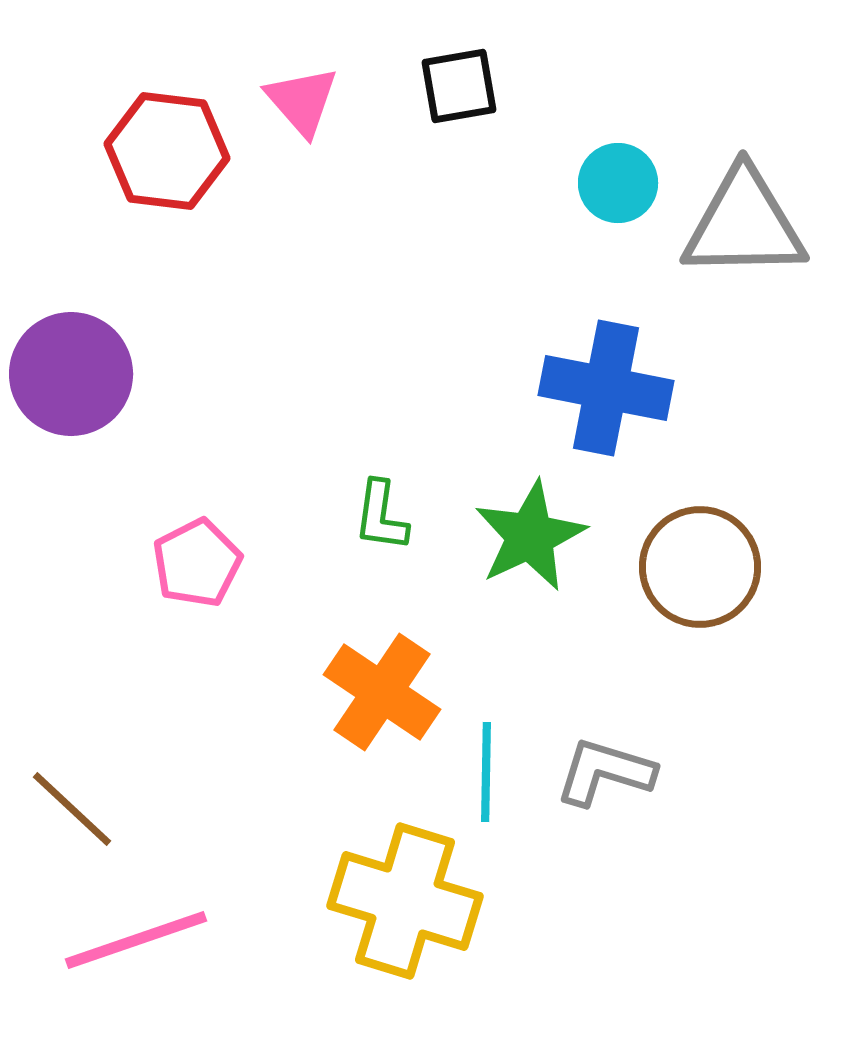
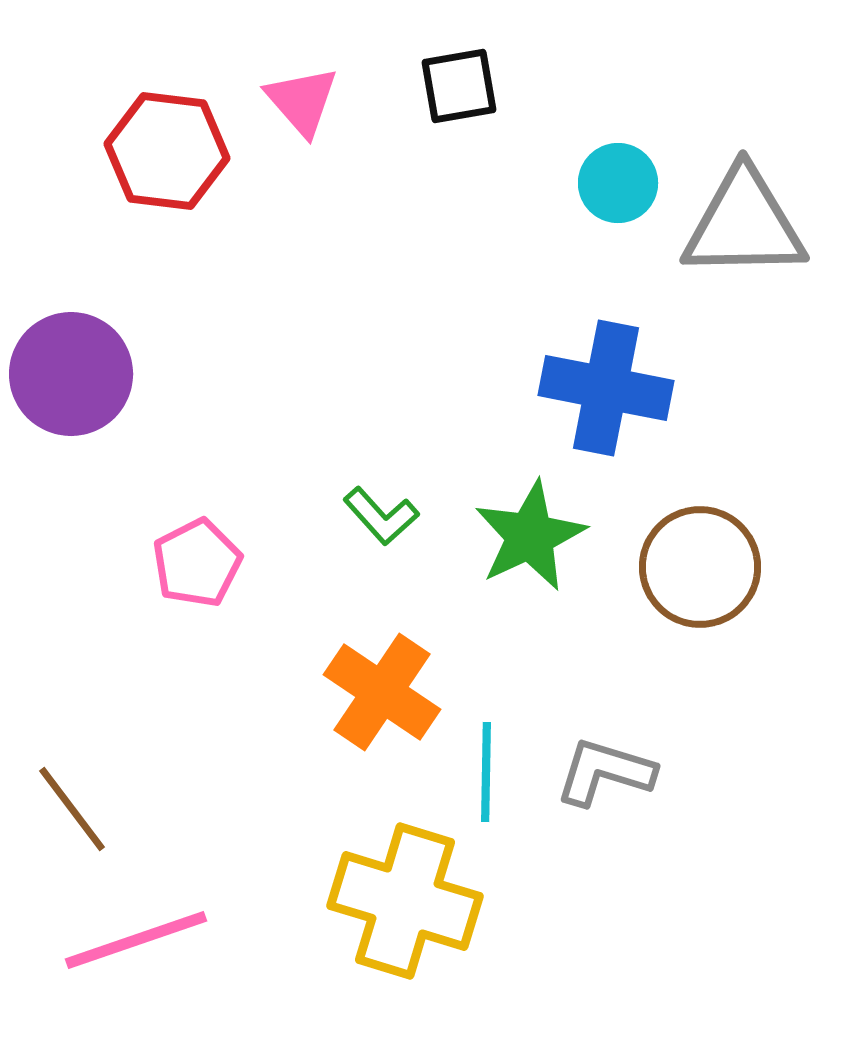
green L-shape: rotated 50 degrees counterclockwise
brown line: rotated 10 degrees clockwise
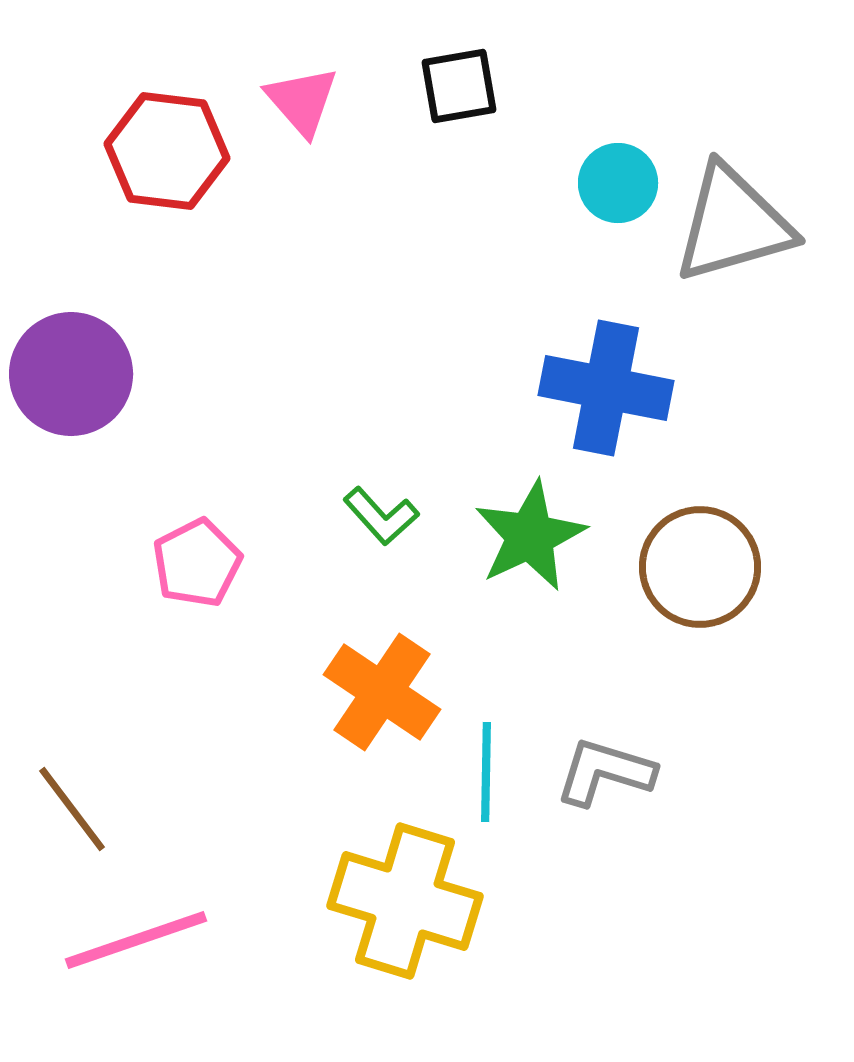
gray triangle: moved 11 px left; rotated 15 degrees counterclockwise
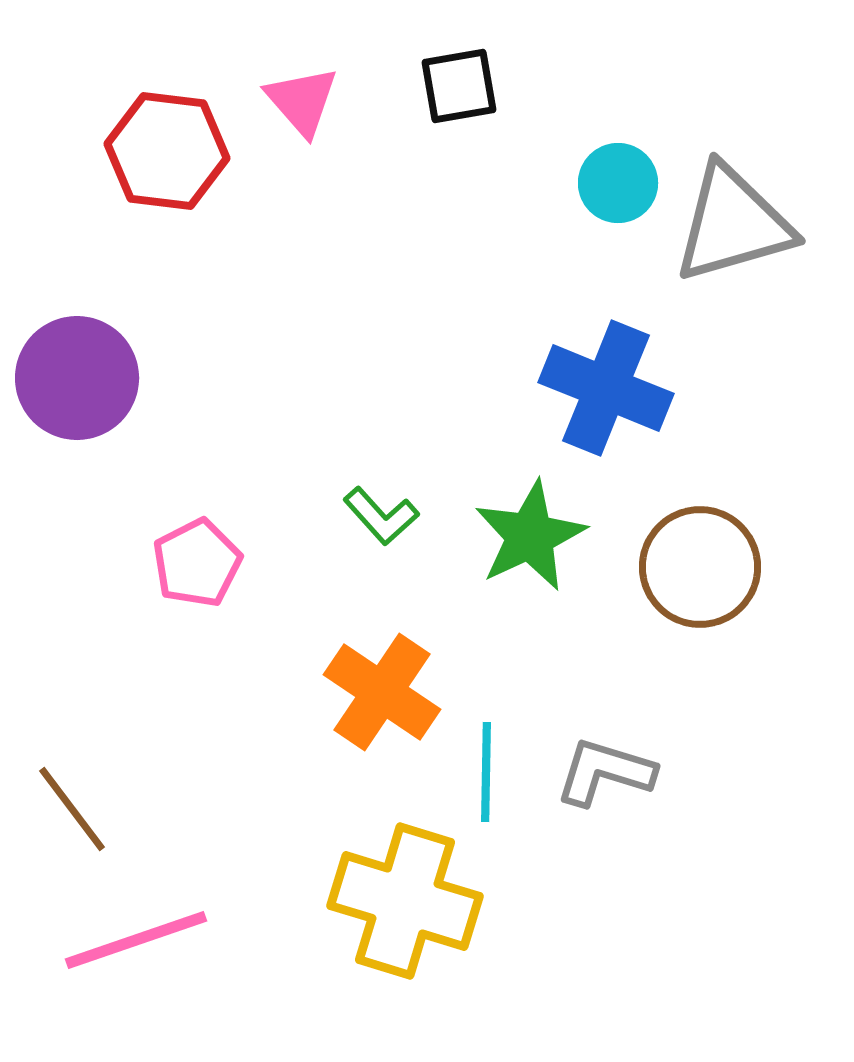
purple circle: moved 6 px right, 4 px down
blue cross: rotated 11 degrees clockwise
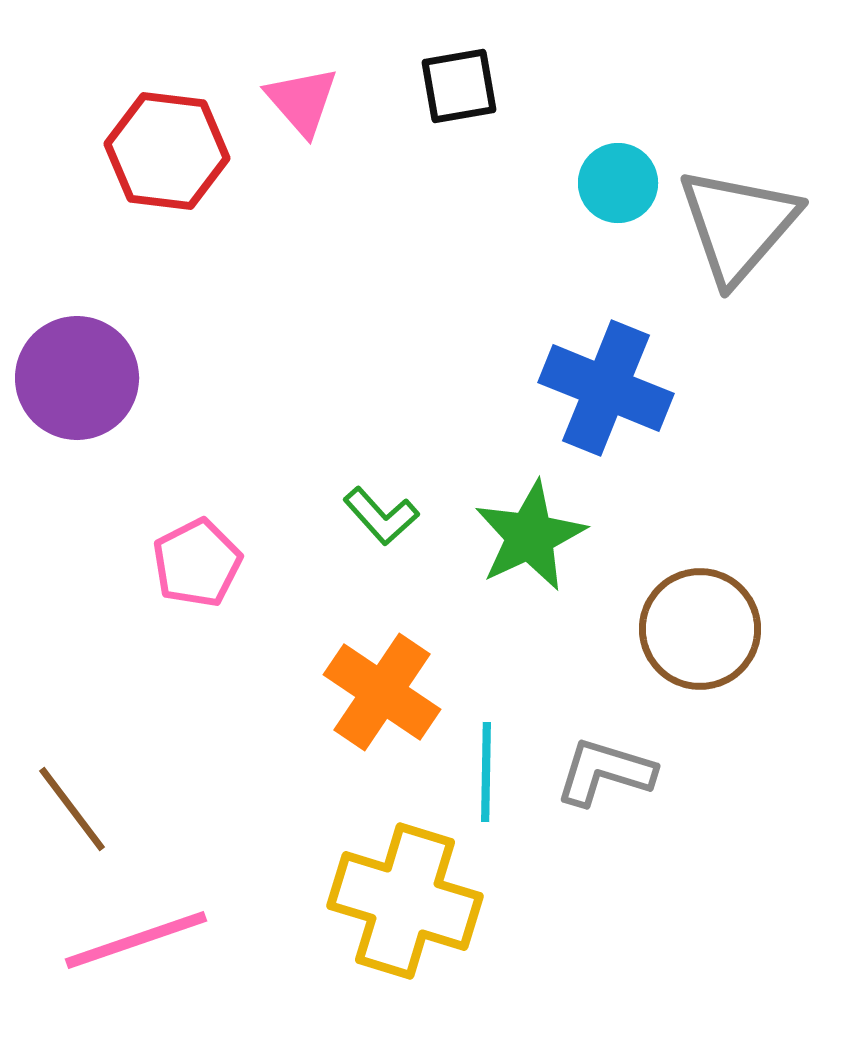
gray triangle: moved 5 px right, 1 px down; rotated 33 degrees counterclockwise
brown circle: moved 62 px down
